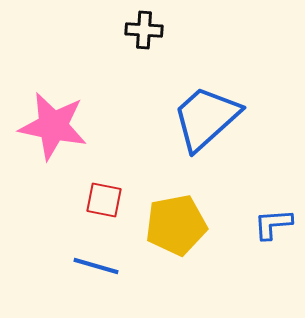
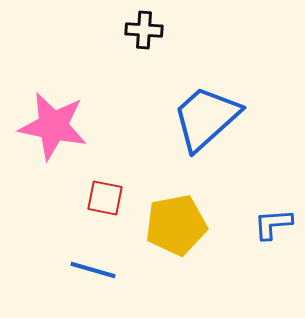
red square: moved 1 px right, 2 px up
blue line: moved 3 px left, 4 px down
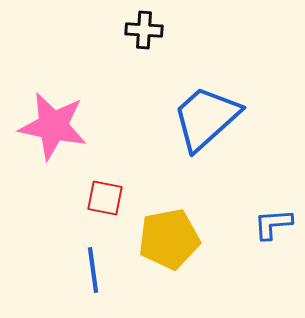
yellow pentagon: moved 7 px left, 14 px down
blue line: rotated 66 degrees clockwise
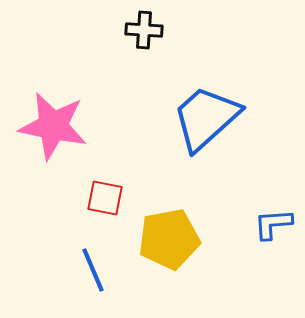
blue line: rotated 15 degrees counterclockwise
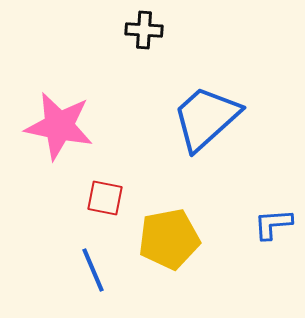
pink star: moved 6 px right
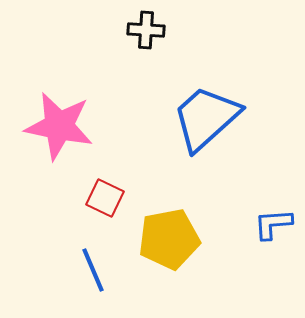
black cross: moved 2 px right
red square: rotated 15 degrees clockwise
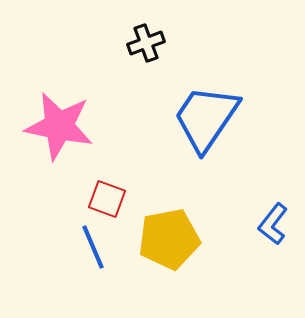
black cross: moved 13 px down; rotated 24 degrees counterclockwise
blue trapezoid: rotated 14 degrees counterclockwise
red square: moved 2 px right, 1 px down; rotated 6 degrees counterclockwise
blue L-shape: rotated 48 degrees counterclockwise
blue line: moved 23 px up
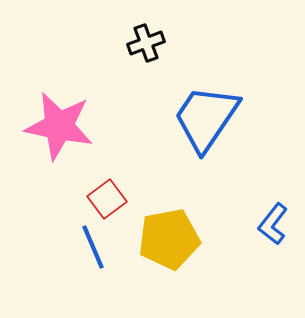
red square: rotated 33 degrees clockwise
